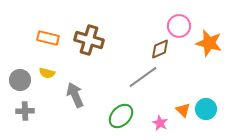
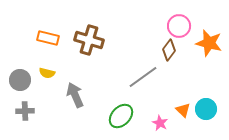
brown diamond: moved 9 px right, 1 px down; rotated 30 degrees counterclockwise
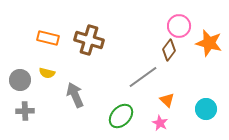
orange triangle: moved 16 px left, 10 px up
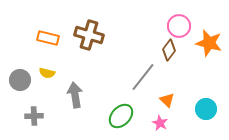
brown cross: moved 5 px up
gray line: rotated 16 degrees counterclockwise
gray arrow: rotated 15 degrees clockwise
gray cross: moved 9 px right, 5 px down
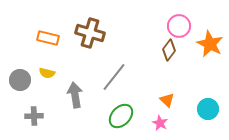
brown cross: moved 1 px right, 2 px up
orange star: moved 1 px right, 1 px down; rotated 12 degrees clockwise
gray line: moved 29 px left
cyan circle: moved 2 px right
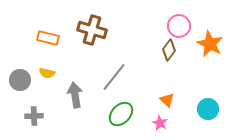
brown cross: moved 2 px right, 3 px up
green ellipse: moved 2 px up
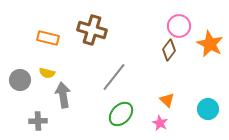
gray arrow: moved 12 px left
gray cross: moved 4 px right, 5 px down
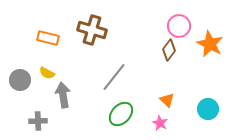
yellow semicircle: rotated 14 degrees clockwise
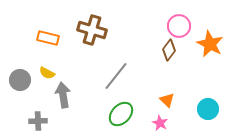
gray line: moved 2 px right, 1 px up
